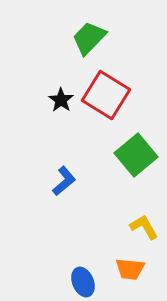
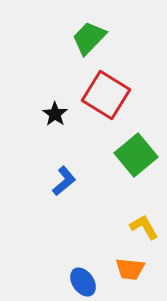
black star: moved 6 px left, 14 px down
blue ellipse: rotated 12 degrees counterclockwise
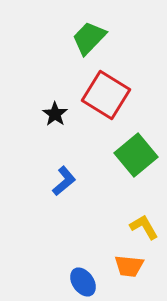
orange trapezoid: moved 1 px left, 3 px up
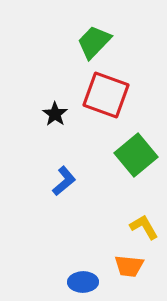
green trapezoid: moved 5 px right, 4 px down
red square: rotated 12 degrees counterclockwise
blue ellipse: rotated 56 degrees counterclockwise
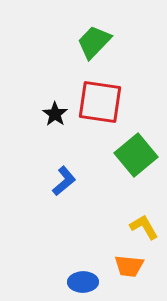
red square: moved 6 px left, 7 px down; rotated 12 degrees counterclockwise
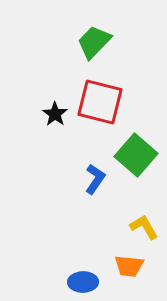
red square: rotated 6 degrees clockwise
green square: rotated 9 degrees counterclockwise
blue L-shape: moved 31 px right, 2 px up; rotated 16 degrees counterclockwise
